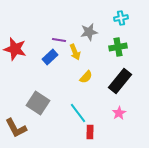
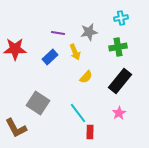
purple line: moved 1 px left, 7 px up
red star: rotated 15 degrees counterclockwise
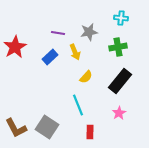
cyan cross: rotated 16 degrees clockwise
red star: moved 2 px up; rotated 30 degrees counterclockwise
gray square: moved 9 px right, 24 px down
cyan line: moved 8 px up; rotated 15 degrees clockwise
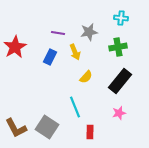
blue rectangle: rotated 21 degrees counterclockwise
cyan line: moved 3 px left, 2 px down
pink star: rotated 16 degrees clockwise
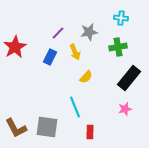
purple line: rotated 56 degrees counterclockwise
black rectangle: moved 9 px right, 3 px up
pink star: moved 6 px right, 4 px up
gray square: rotated 25 degrees counterclockwise
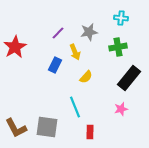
blue rectangle: moved 5 px right, 8 px down
pink star: moved 4 px left
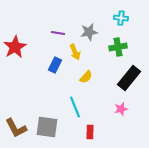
purple line: rotated 56 degrees clockwise
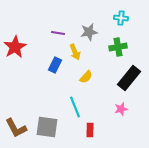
red rectangle: moved 2 px up
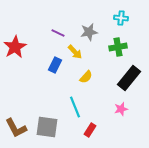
purple line: rotated 16 degrees clockwise
yellow arrow: rotated 21 degrees counterclockwise
red rectangle: rotated 32 degrees clockwise
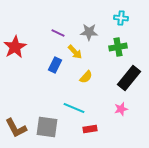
gray star: rotated 12 degrees clockwise
cyan line: moved 1 px left, 1 px down; rotated 45 degrees counterclockwise
red rectangle: moved 1 px up; rotated 48 degrees clockwise
